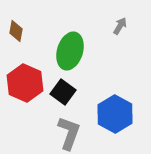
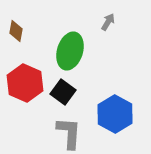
gray arrow: moved 12 px left, 4 px up
gray L-shape: rotated 16 degrees counterclockwise
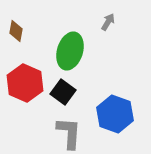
blue hexagon: rotated 9 degrees counterclockwise
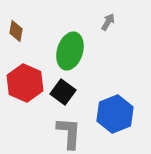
blue hexagon: rotated 18 degrees clockwise
